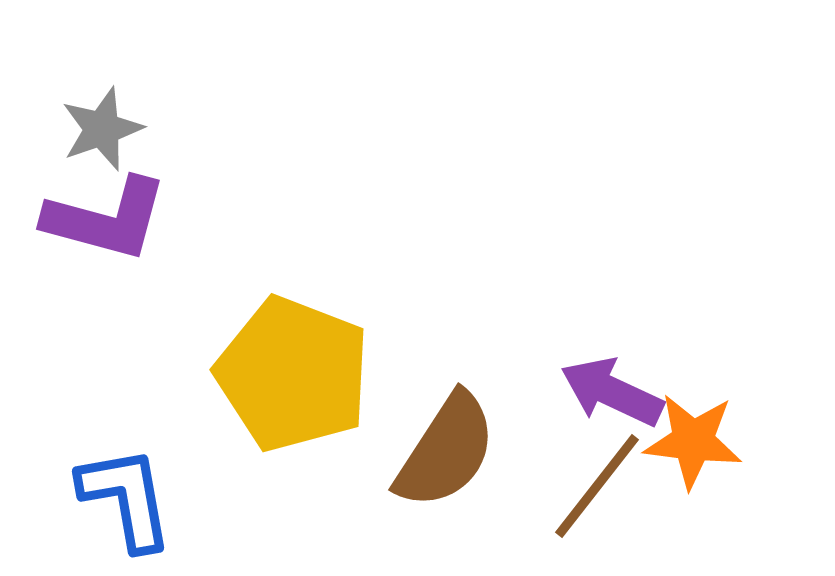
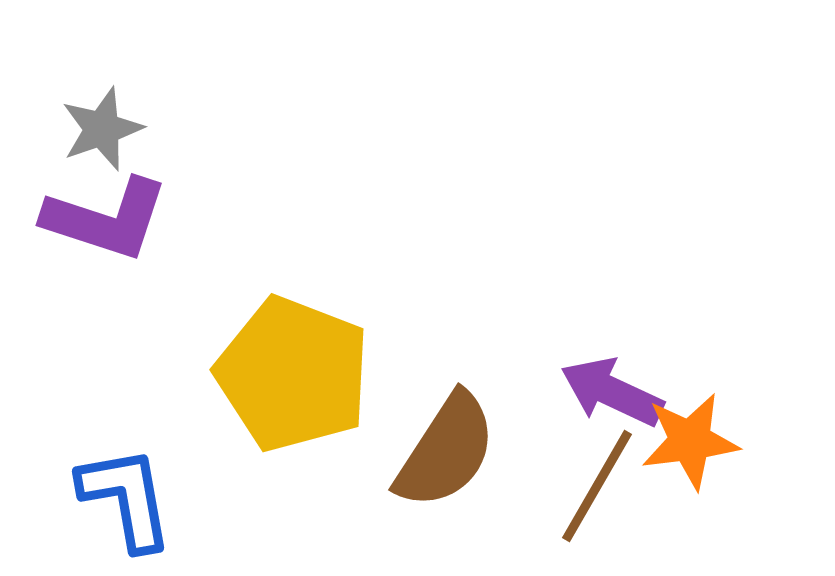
purple L-shape: rotated 3 degrees clockwise
orange star: moved 3 px left; rotated 14 degrees counterclockwise
brown line: rotated 8 degrees counterclockwise
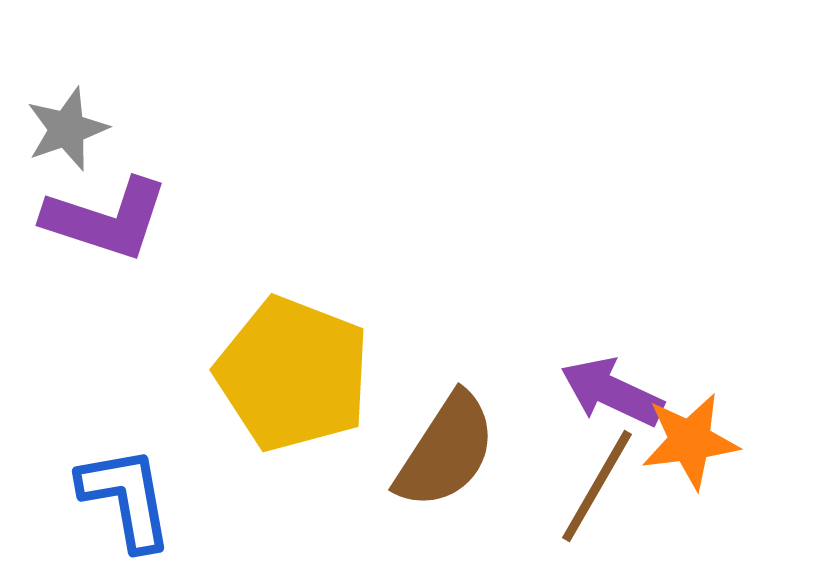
gray star: moved 35 px left
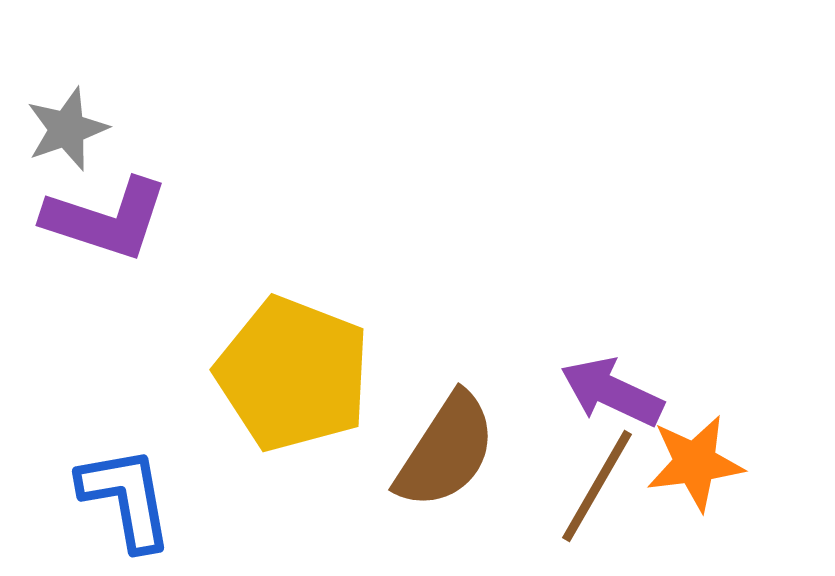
orange star: moved 5 px right, 22 px down
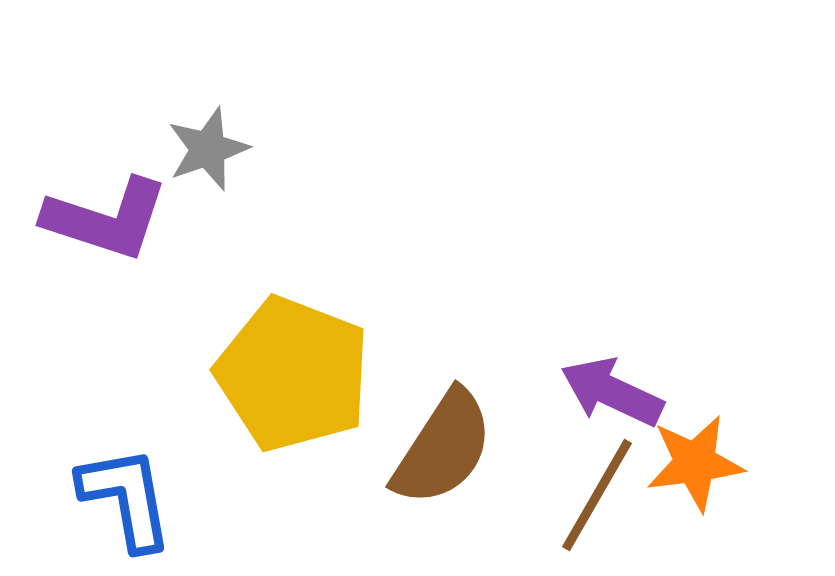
gray star: moved 141 px right, 20 px down
brown semicircle: moved 3 px left, 3 px up
brown line: moved 9 px down
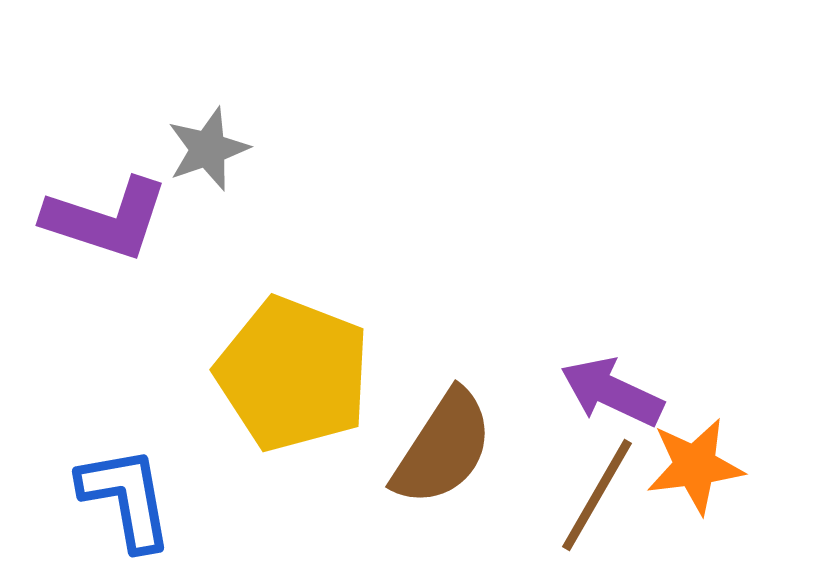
orange star: moved 3 px down
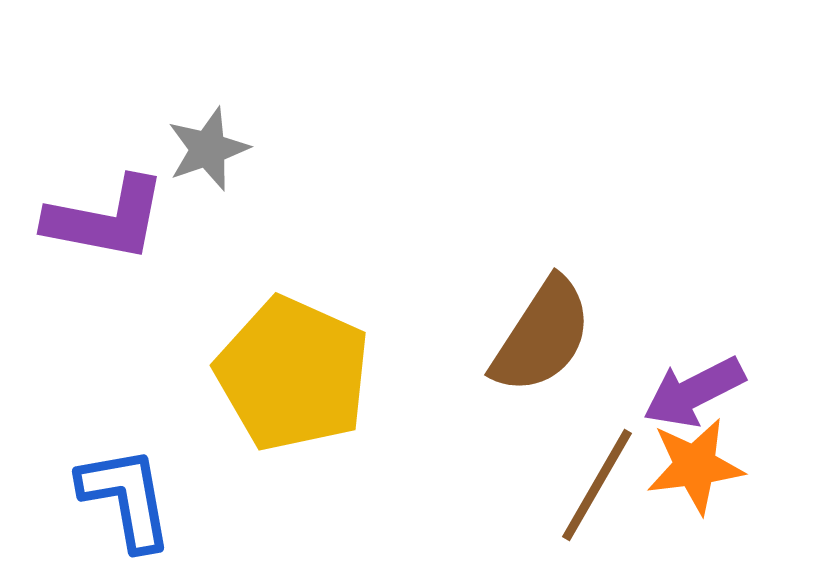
purple L-shape: rotated 7 degrees counterclockwise
yellow pentagon: rotated 3 degrees clockwise
purple arrow: moved 82 px right; rotated 52 degrees counterclockwise
brown semicircle: moved 99 px right, 112 px up
brown line: moved 10 px up
